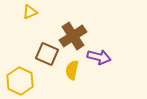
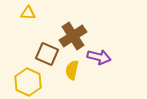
yellow triangle: moved 2 px left, 1 px down; rotated 28 degrees clockwise
yellow hexagon: moved 8 px right, 1 px down
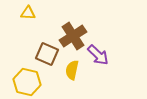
purple arrow: moved 1 px left, 2 px up; rotated 30 degrees clockwise
yellow hexagon: moved 1 px left; rotated 12 degrees counterclockwise
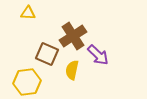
yellow hexagon: rotated 20 degrees counterclockwise
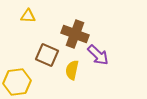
yellow triangle: moved 3 px down
brown cross: moved 2 px right, 2 px up; rotated 36 degrees counterclockwise
brown square: moved 1 px down
yellow hexagon: moved 10 px left
